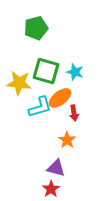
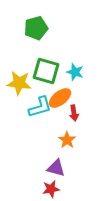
red star: rotated 24 degrees clockwise
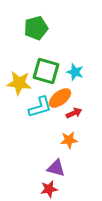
red arrow: rotated 105 degrees counterclockwise
orange star: moved 2 px right; rotated 30 degrees clockwise
red star: moved 2 px left
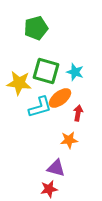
red arrow: moved 4 px right; rotated 56 degrees counterclockwise
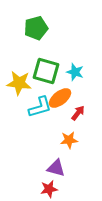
red arrow: rotated 28 degrees clockwise
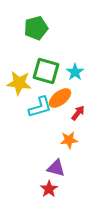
cyan star: rotated 18 degrees clockwise
red star: rotated 24 degrees counterclockwise
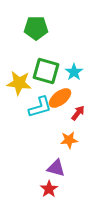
green pentagon: rotated 15 degrees clockwise
cyan star: moved 1 px left
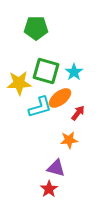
yellow star: rotated 10 degrees counterclockwise
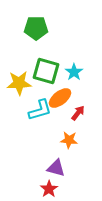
cyan L-shape: moved 3 px down
orange star: rotated 12 degrees clockwise
